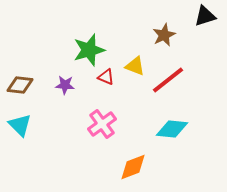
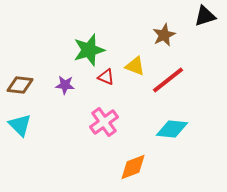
pink cross: moved 2 px right, 2 px up
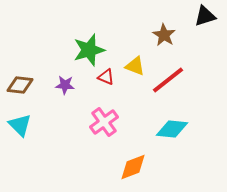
brown star: rotated 15 degrees counterclockwise
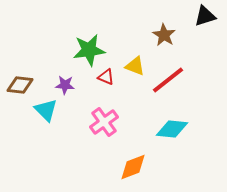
green star: rotated 8 degrees clockwise
cyan triangle: moved 26 px right, 15 px up
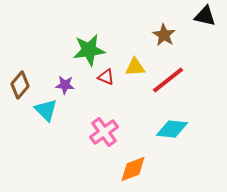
black triangle: rotated 30 degrees clockwise
yellow triangle: moved 1 px down; rotated 25 degrees counterclockwise
brown diamond: rotated 56 degrees counterclockwise
pink cross: moved 10 px down
orange diamond: moved 2 px down
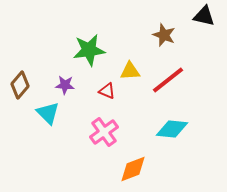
black triangle: moved 1 px left
brown star: rotated 10 degrees counterclockwise
yellow triangle: moved 5 px left, 4 px down
red triangle: moved 1 px right, 14 px down
cyan triangle: moved 2 px right, 3 px down
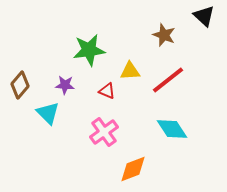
black triangle: rotated 30 degrees clockwise
cyan diamond: rotated 52 degrees clockwise
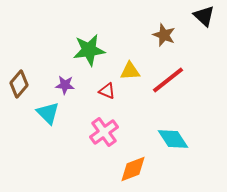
brown diamond: moved 1 px left, 1 px up
cyan diamond: moved 1 px right, 10 px down
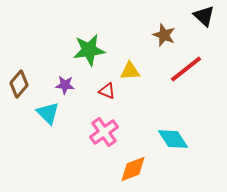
red line: moved 18 px right, 11 px up
